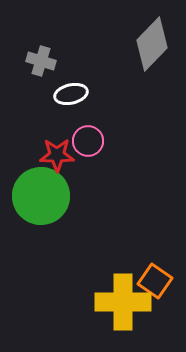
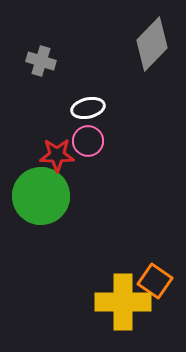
white ellipse: moved 17 px right, 14 px down
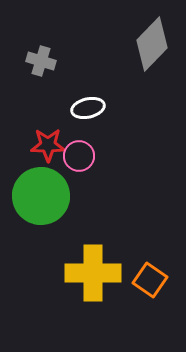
pink circle: moved 9 px left, 15 px down
red star: moved 9 px left, 10 px up
orange square: moved 5 px left, 1 px up
yellow cross: moved 30 px left, 29 px up
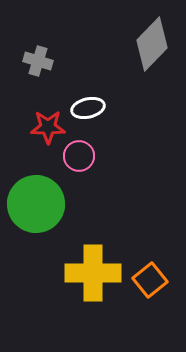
gray cross: moved 3 px left
red star: moved 18 px up
green circle: moved 5 px left, 8 px down
orange square: rotated 16 degrees clockwise
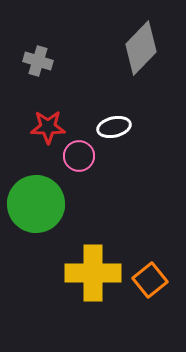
gray diamond: moved 11 px left, 4 px down
white ellipse: moved 26 px right, 19 px down
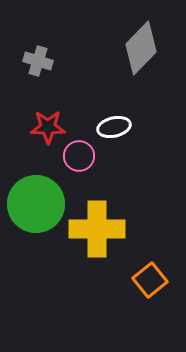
yellow cross: moved 4 px right, 44 px up
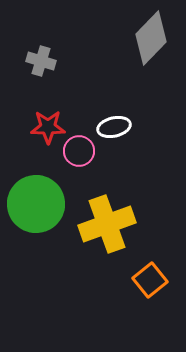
gray diamond: moved 10 px right, 10 px up
gray cross: moved 3 px right
pink circle: moved 5 px up
yellow cross: moved 10 px right, 5 px up; rotated 20 degrees counterclockwise
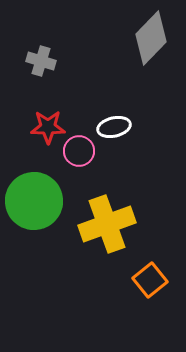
green circle: moved 2 px left, 3 px up
